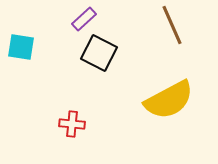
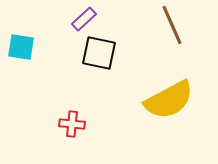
black square: rotated 15 degrees counterclockwise
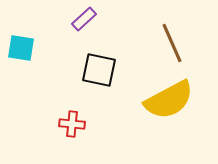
brown line: moved 18 px down
cyan square: moved 1 px down
black square: moved 17 px down
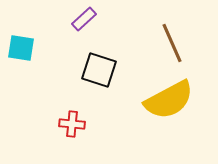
black square: rotated 6 degrees clockwise
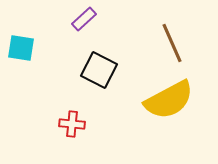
black square: rotated 9 degrees clockwise
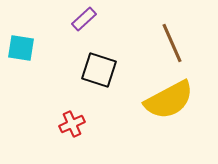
black square: rotated 9 degrees counterclockwise
red cross: rotated 30 degrees counterclockwise
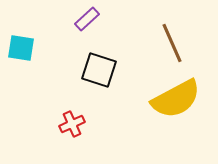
purple rectangle: moved 3 px right
yellow semicircle: moved 7 px right, 1 px up
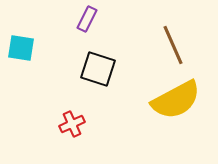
purple rectangle: rotated 20 degrees counterclockwise
brown line: moved 1 px right, 2 px down
black square: moved 1 px left, 1 px up
yellow semicircle: moved 1 px down
